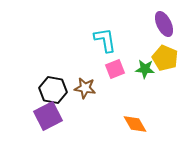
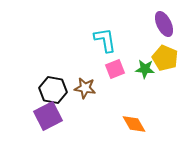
orange diamond: moved 1 px left
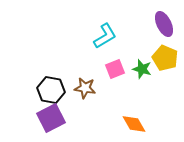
cyan L-shape: moved 4 px up; rotated 68 degrees clockwise
green star: moved 3 px left; rotated 12 degrees clockwise
black hexagon: moved 2 px left
purple square: moved 3 px right, 2 px down
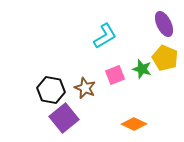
pink square: moved 6 px down
brown star: rotated 15 degrees clockwise
purple square: moved 13 px right; rotated 12 degrees counterclockwise
orange diamond: rotated 35 degrees counterclockwise
